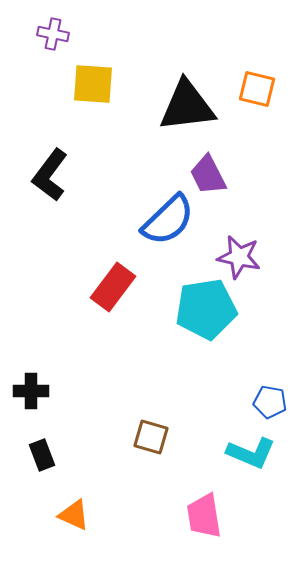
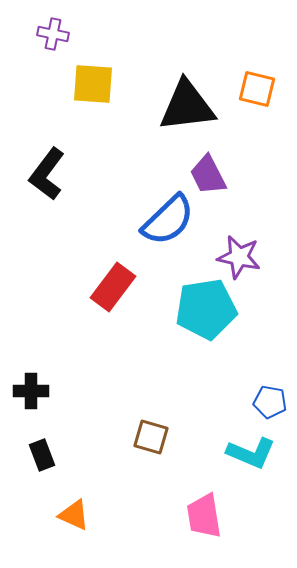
black L-shape: moved 3 px left, 1 px up
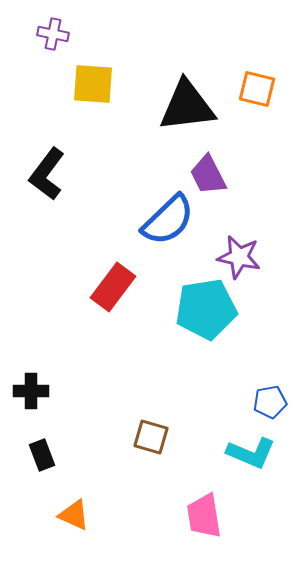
blue pentagon: rotated 20 degrees counterclockwise
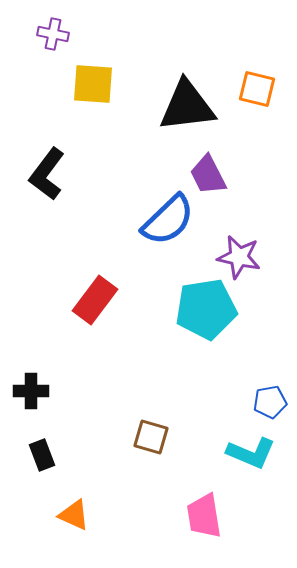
red rectangle: moved 18 px left, 13 px down
